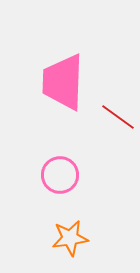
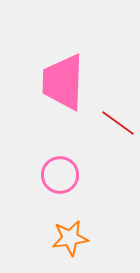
red line: moved 6 px down
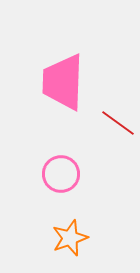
pink circle: moved 1 px right, 1 px up
orange star: rotated 12 degrees counterclockwise
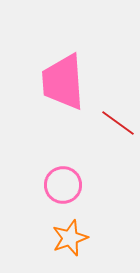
pink trapezoid: rotated 6 degrees counterclockwise
pink circle: moved 2 px right, 11 px down
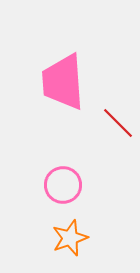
red line: rotated 9 degrees clockwise
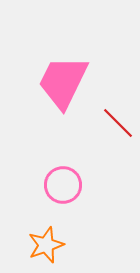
pink trapezoid: rotated 30 degrees clockwise
orange star: moved 24 px left, 7 px down
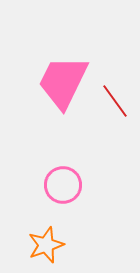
red line: moved 3 px left, 22 px up; rotated 9 degrees clockwise
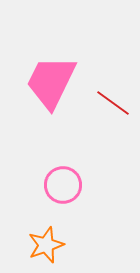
pink trapezoid: moved 12 px left
red line: moved 2 px left, 2 px down; rotated 18 degrees counterclockwise
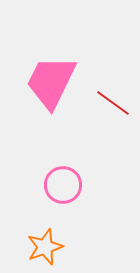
orange star: moved 1 px left, 2 px down
